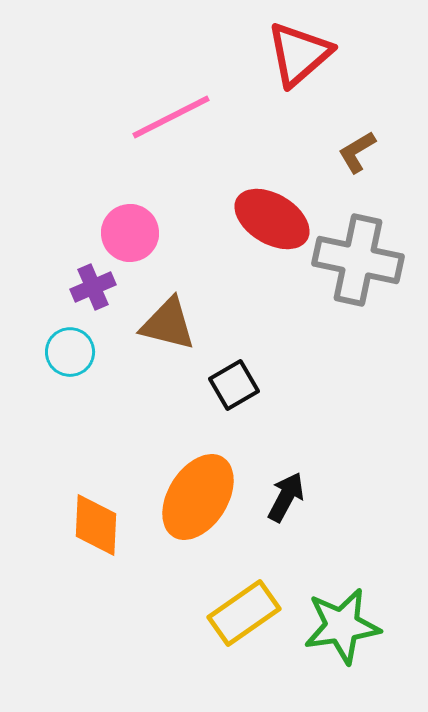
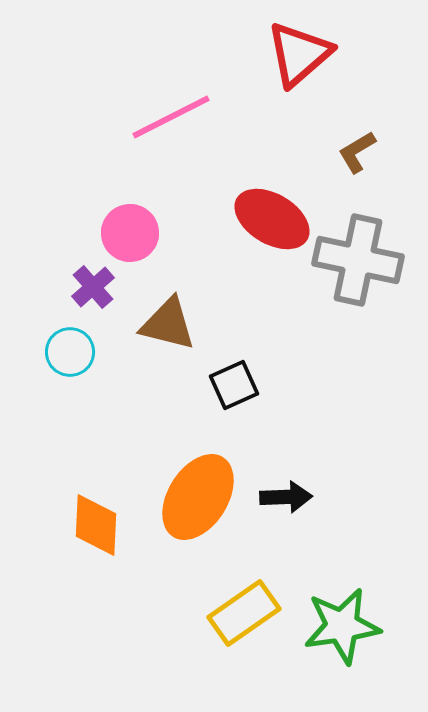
purple cross: rotated 18 degrees counterclockwise
black square: rotated 6 degrees clockwise
black arrow: rotated 60 degrees clockwise
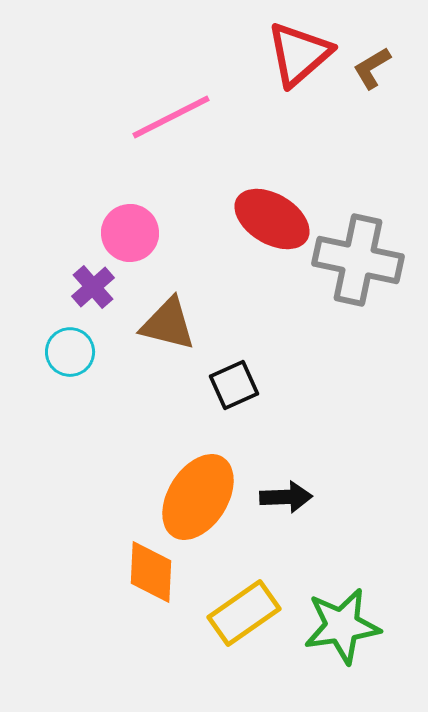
brown L-shape: moved 15 px right, 84 px up
orange diamond: moved 55 px right, 47 px down
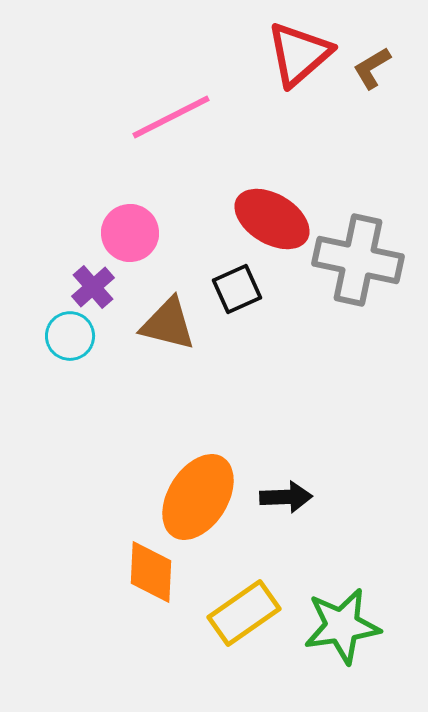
cyan circle: moved 16 px up
black square: moved 3 px right, 96 px up
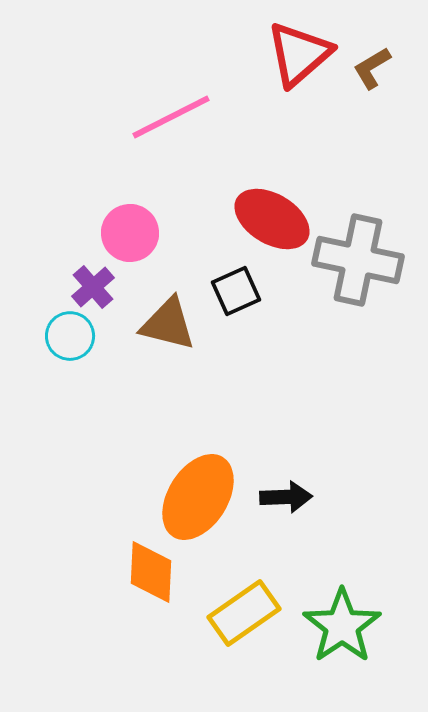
black square: moved 1 px left, 2 px down
green star: rotated 26 degrees counterclockwise
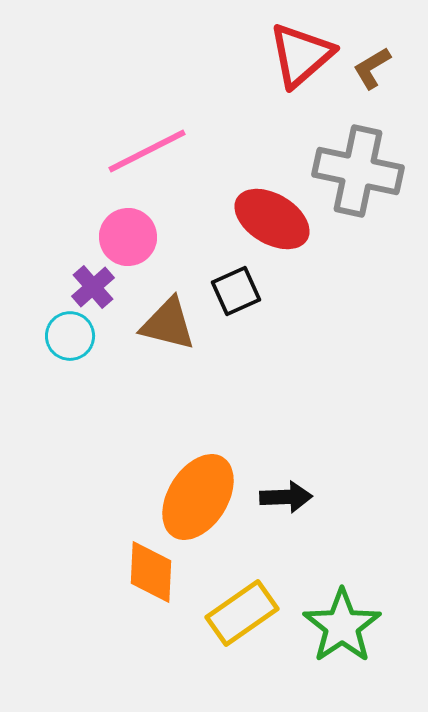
red triangle: moved 2 px right, 1 px down
pink line: moved 24 px left, 34 px down
pink circle: moved 2 px left, 4 px down
gray cross: moved 89 px up
yellow rectangle: moved 2 px left
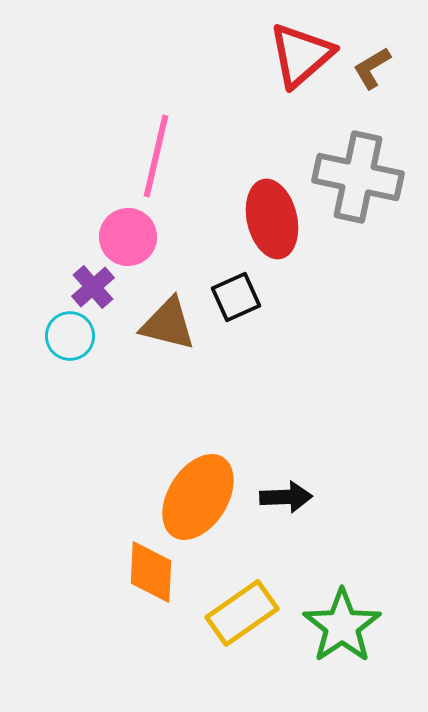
pink line: moved 9 px right, 5 px down; rotated 50 degrees counterclockwise
gray cross: moved 6 px down
red ellipse: rotated 46 degrees clockwise
black square: moved 6 px down
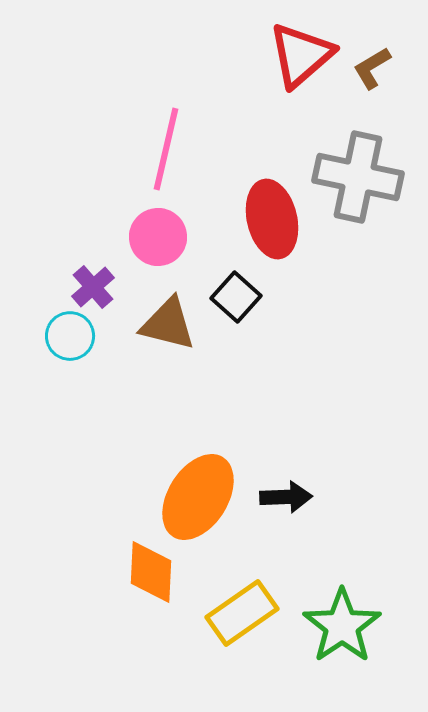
pink line: moved 10 px right, 7 px up
pink circle: moved 30 px right
black square: rotated 24 degrees counterclockwise
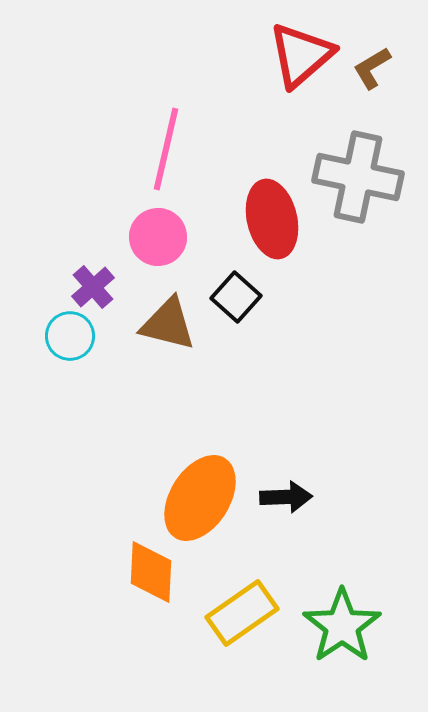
orange ellipse: moved 2 px right, 1 px down
